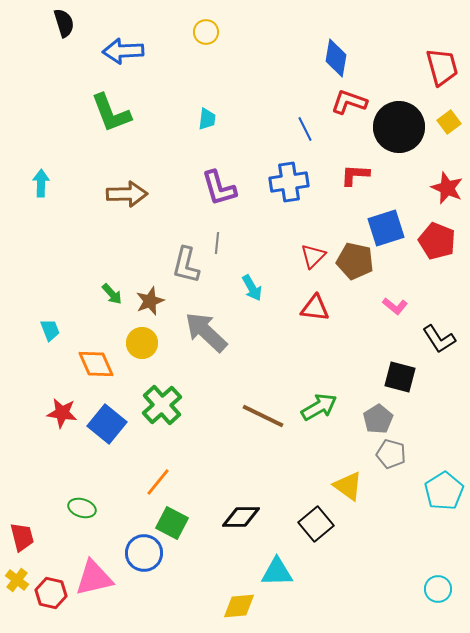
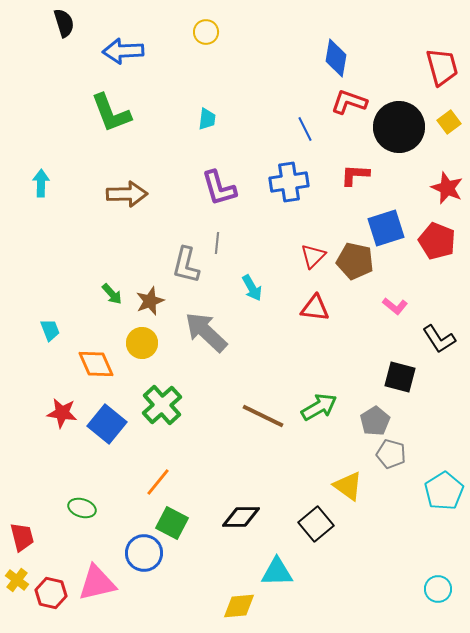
gray pentagon at (378, 419): moved 3 px left, 2 px down
pink triangle at (94, 578): moved 3 px right, 5 px down
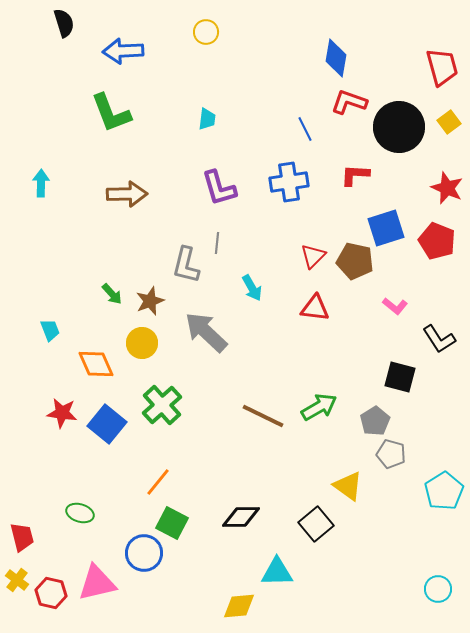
green ellipse at (82, 508): moved 2 px left, 5 px down
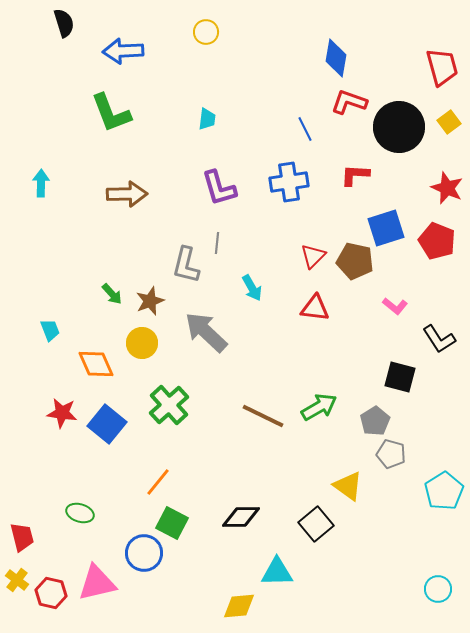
green cross at (162, 405): moved 7 px right
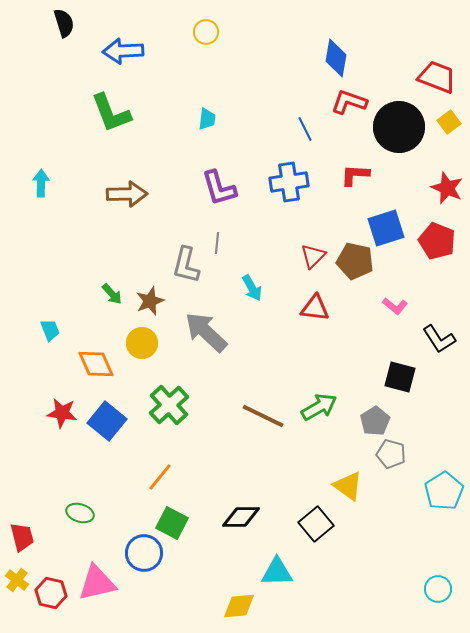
red trapezoid at (442, 67): moved 5 px left, 10 px down; rotated 54 degrees counterclockwise
blue square at (107, 424): moved 3 px up
orange line at (158, 482): moved 2 px right, 5 px up
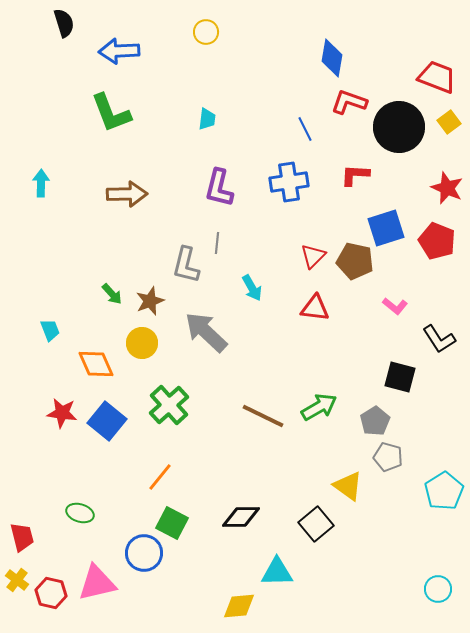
blue arrow at (123, 51): moved 4 px left
blue diamond at (336, 58): moved 4 px left
purple L-shape at (219, 188): rotated 30 degrees clockwise
gray pentagon at (391, 454): moved 3 px left, 3 px down
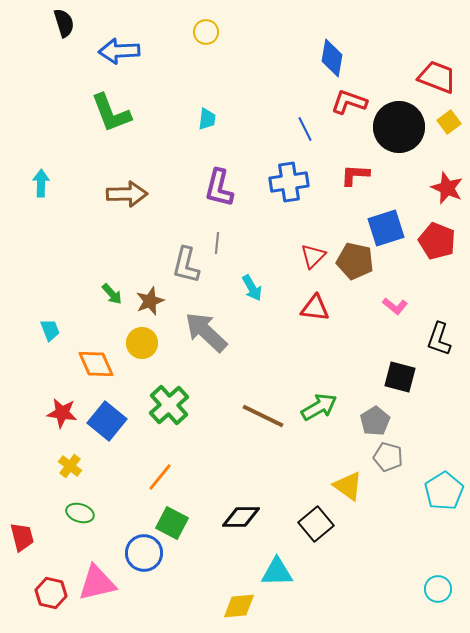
black L-shape at (439, 339): rotated 52 degrees clockwise
yellow cross at (17, 580): moved 53 px right, 114 px up
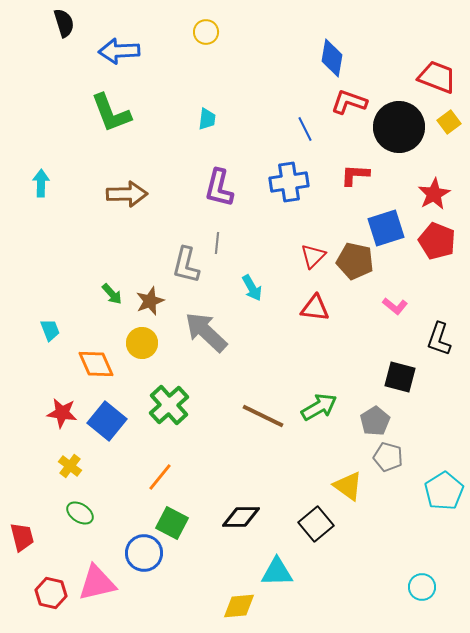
red star at (447, 188): moved 13 px left, 6 px down; rotated 20 degrees clockwise
green ellipse at (80, 513): rotated 16 degrees clockwise
cyan circle at (438, 589): moved 16 px left, 2 px up
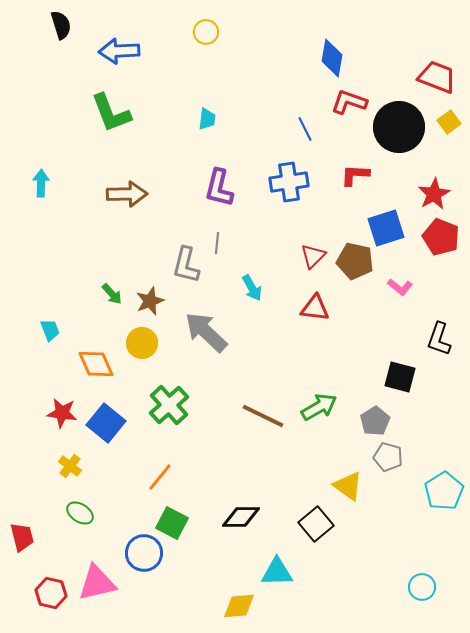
black semicircle at (64, 23): moved 3 px left, 2 px down
red pentagon at (437, 241): moved 4 px right, 4 px up
pink L-shape at (395, 306): moved 5 px right, 19 px up
blue square at (107, 421): moved 1 px left, 2 px down
